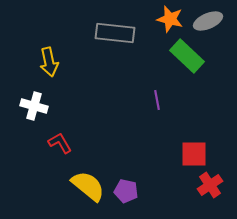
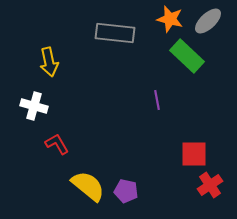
gray ellipse: rotated 20 degrees counterclockwise
red L-shape: moved 3 px left, 1 px down
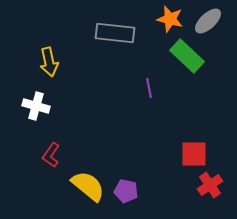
purple line: moved 8 px left, 12 px up
white cross: moved 2 px right
red L-shape: moved 6 px left, 11 px down; rotated 115 degrees counterclockwise
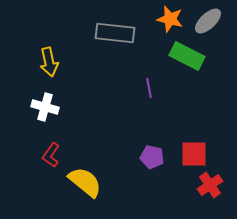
green rectangle: rotated 16 degrees counterclockwise
white cross: moved 9 px right, 1 px down
yellow semicircle: moved 3 px left, 4 px up
purple pentagon: moved 26 px right, 34 px up
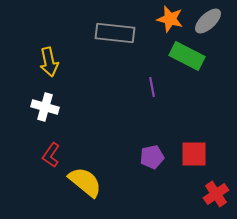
purple line: moved 3 px right, 1 px up
purple pentagon: rotated 25 degrees counterclockwise
red cross: moved 6 px right, 9 px down
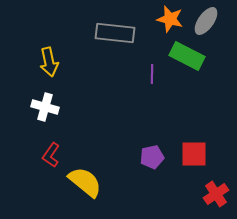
gray ellipse: moved 2 px left; rotated 12 degrees counterclockwise
purple line: moved 13 px up; rotated 12 degrees clockwise
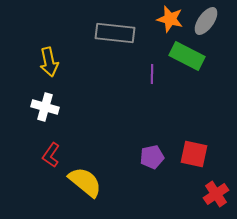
red square: rotated 12 degrees clockwise
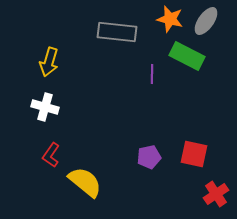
gray rectangle: moved 2 px right, 1 px up
yellow arrow: rotated 28 degrees clockwise
purple pentagon: moved 3 px left
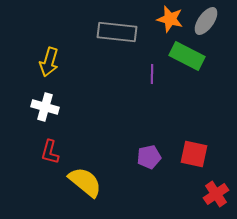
red L-shape: moved 1 px left, 3 px up; rotated 20 degrees counterclockwise
